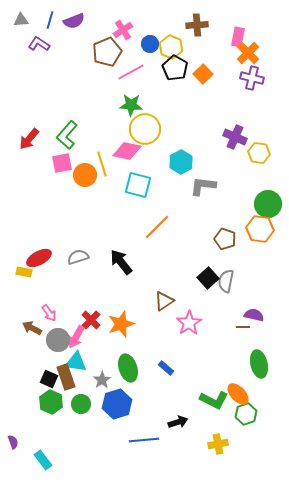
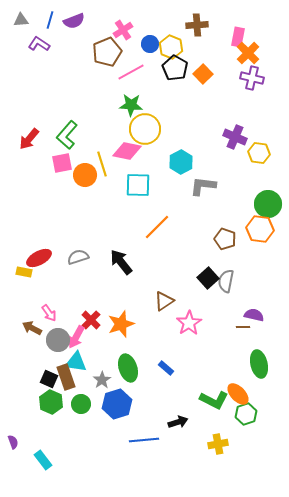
cyan square at (138, 185): rotated 12 degrees counterclockwise
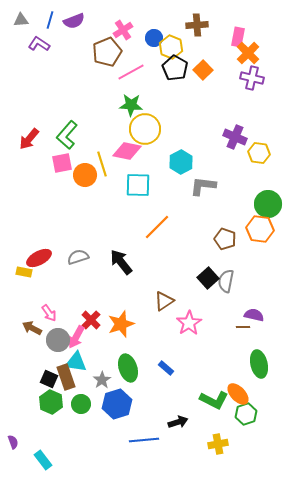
blue circle at (150, 44): moved 4 px right, 6 px up
orange square at (203, 74): moved 4 px up
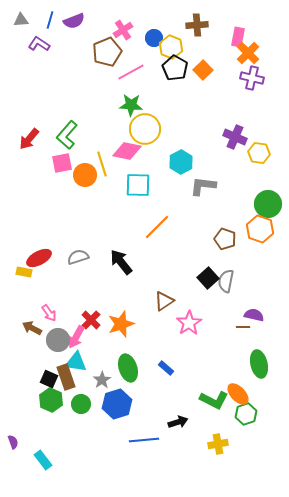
orange hexagon at (260, 229): rotated 12 degrees clockwise
green hexagon at (51, 402): moved 2 px up
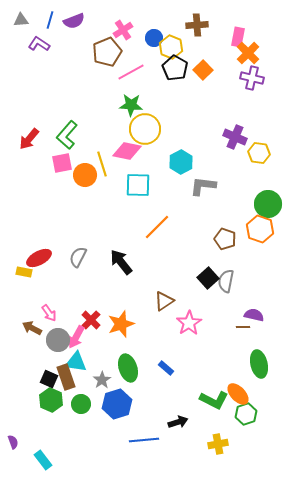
gray semicircle at (78, 257): rotated 45 degrees counterclockwise
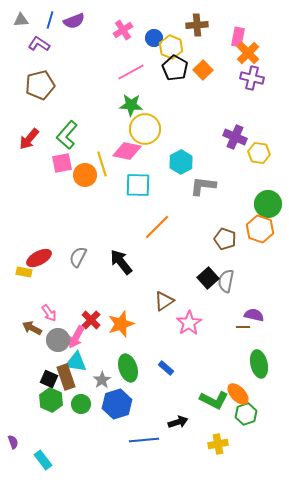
brown pentagon at (107, 52): moved 67 px left, 33 px down; rotated 8 degrees clockwise
